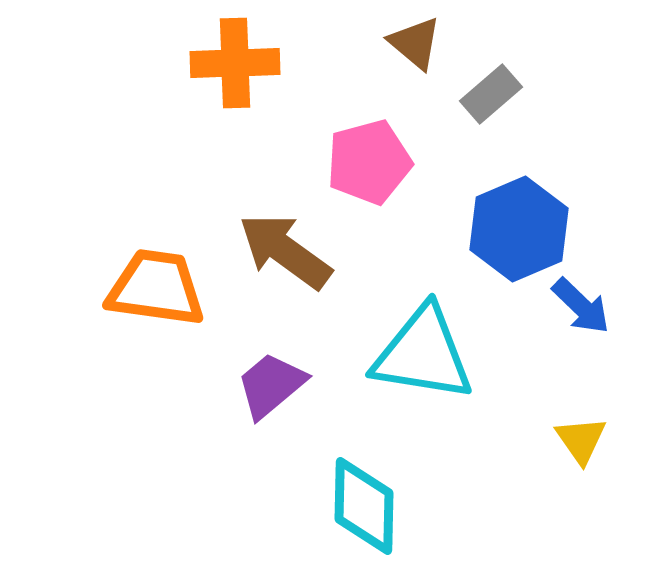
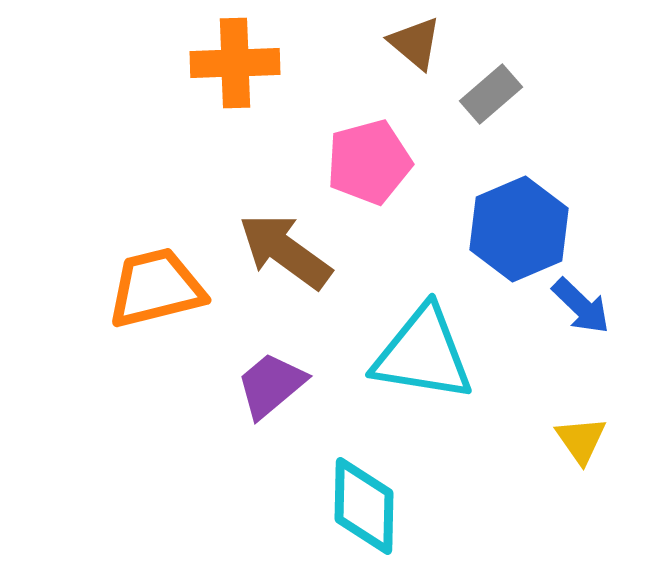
orange trapezoid: rotated 22 degrees counterclockwise
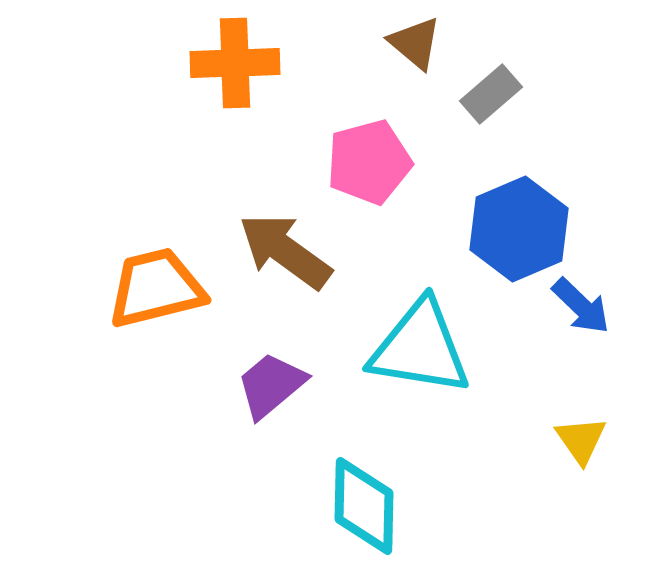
cyan triangle: moved 3 px left, 6 px up
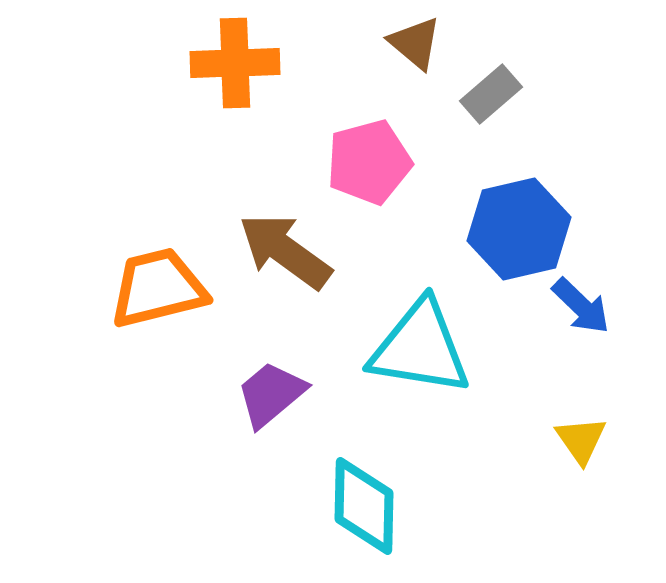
blue hexagon: rotated 10 degrees clockwise
orange trapezoid: moved 2 px right
purple trapezoid: moved 9 px down
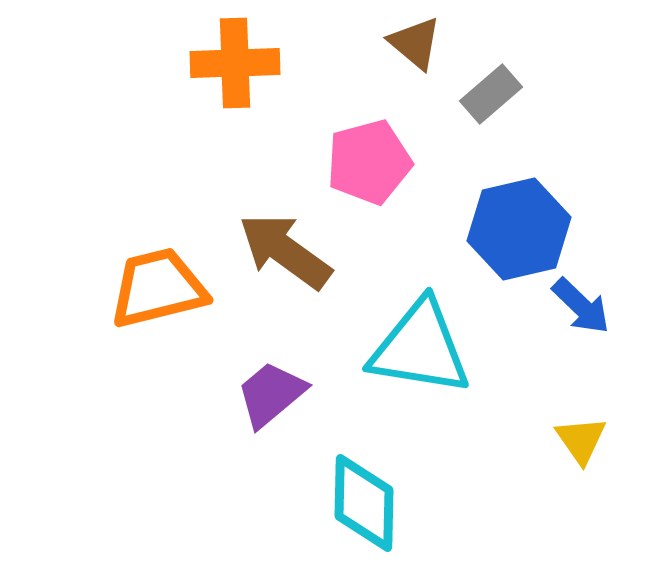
cyan diamond: moved 3 px up
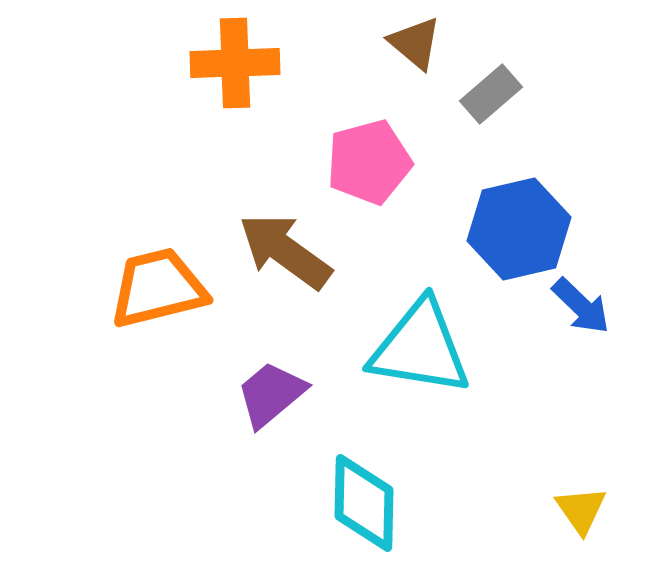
yellow triangle: moved 70 px down
